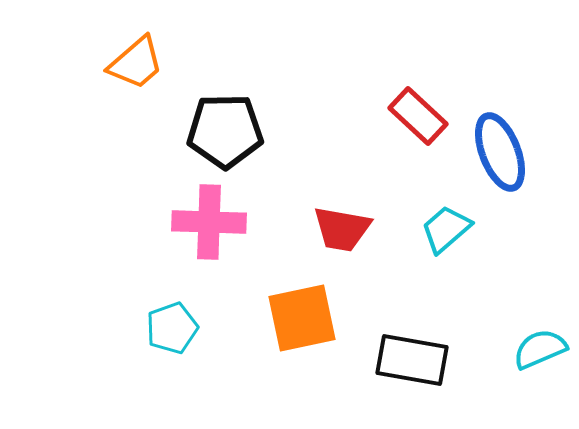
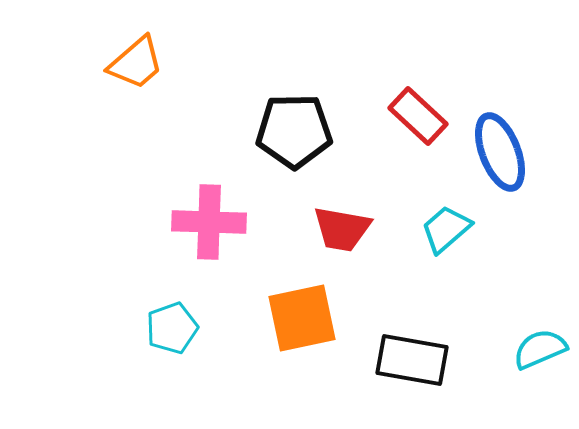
black pentagon: moved 69 px right
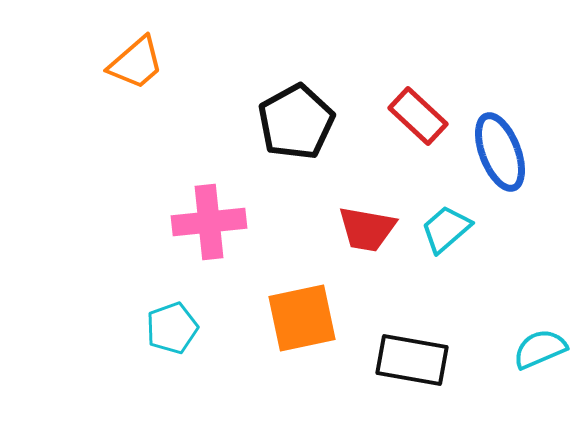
black pentagon: moved 2 px right, 9 px up; rotated 28 degrees counterclockwise
pink cross: rotated 8 degrees counterclockwise
red trapezoid: moved 25 px right
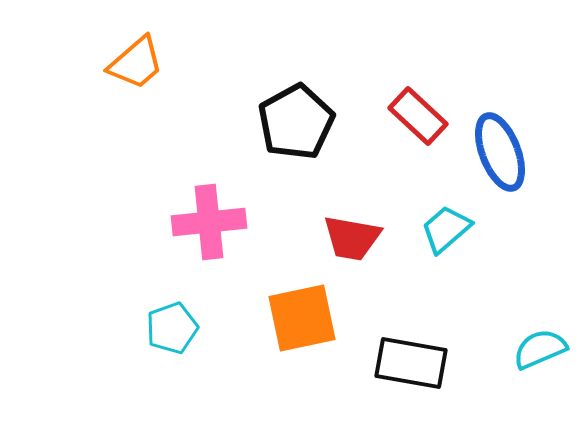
red trapezoid: moved 15 px left, 9 px down
black rectangle: moved 1 px left, 3 px down
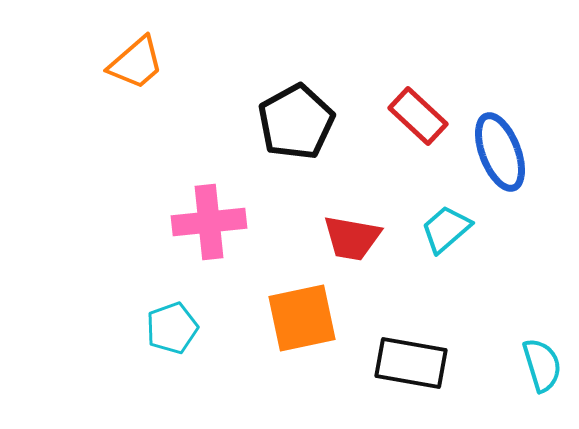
cyan semicircle: moved 2 px right, 16 px down; rotated 96 degrees clockwise
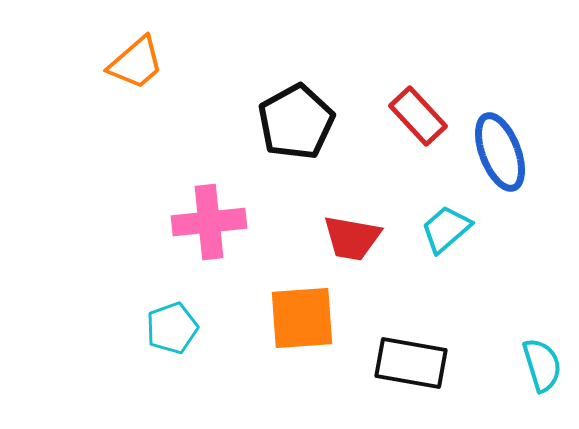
red rectangle: rotated 4 degrees clockwise
orange square: rotated 8 degrees clockwise
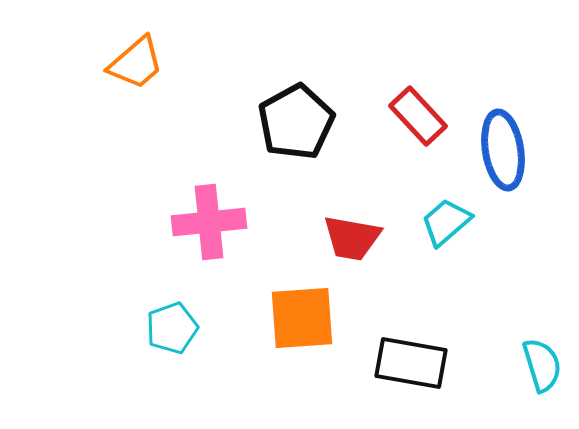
blue ellipse: moved 3 px right, 2 px up; rotated 12 degrees clockwise
cyan trapezoid: moved 7 px up
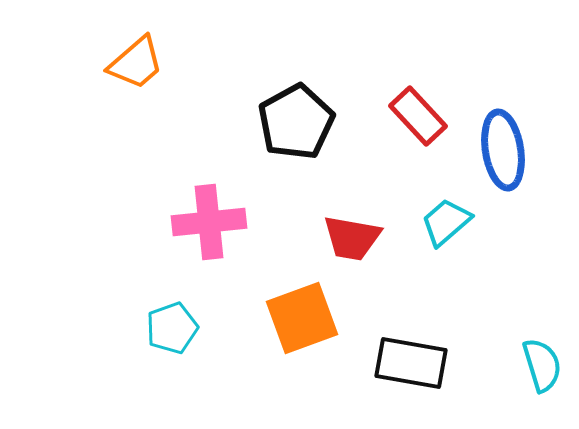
orange square: rotated 16 degrees counterclockwise
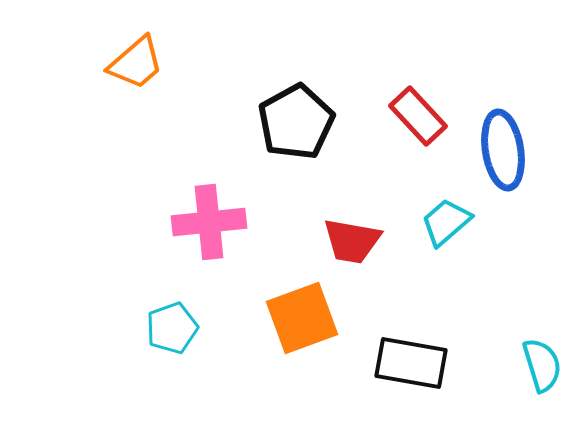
red trapezoid: moved 3 px down
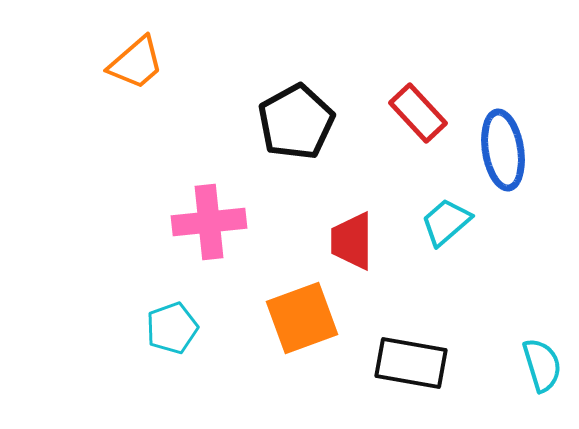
red rectangle: moved 3 px up
red trapezoid: rotated 80 degrees clockwise
